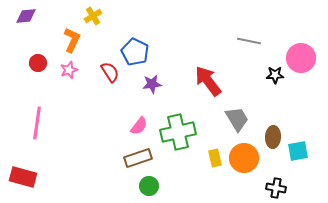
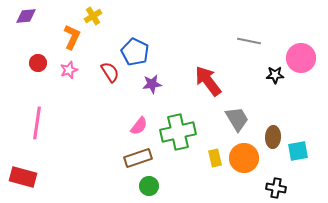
orange L-shape: moved 3 px up
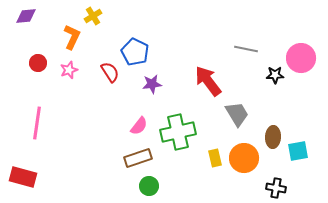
gray line: moved 3 px left, 8 px down
gray trapezoid: moved 5 px up
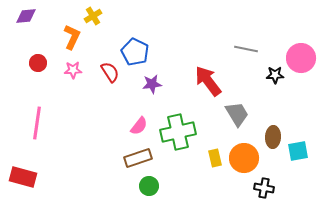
pink star: moved 4 px right; rotated 18 degrees clockwise
black cross: moved 12 px left
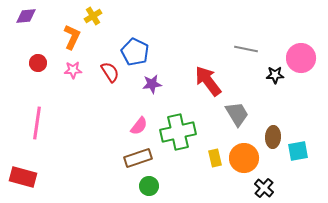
black cross: rotated 30 degrees clockwise
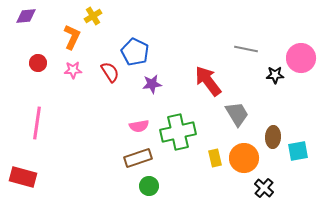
pink semicircle: rotated 42 degrees clockwise
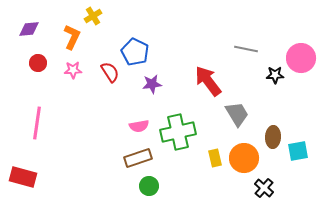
purple diamond: moved 3 px right, 13 px down
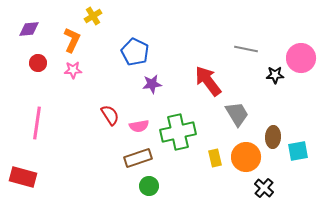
orange L-shape: moved 3 px down
red semicircle: moved 43 px down
orange circle: moved 2 px right, 1 px up
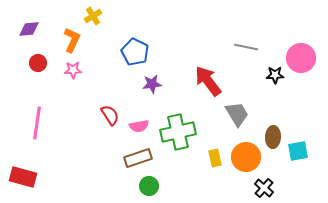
gray line: moved 2 px up
